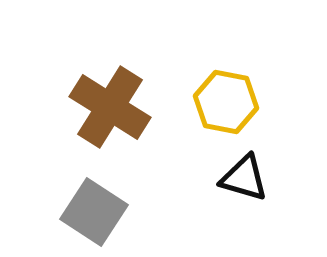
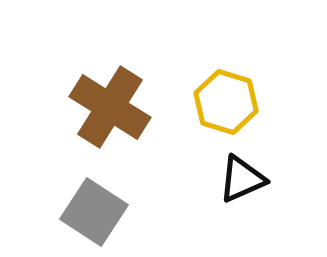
yellow hexagon: rotated 6 degrees clockwise
black triangle: moved 2 px left, 1 px down; rotated 40 degrees counterclockwise
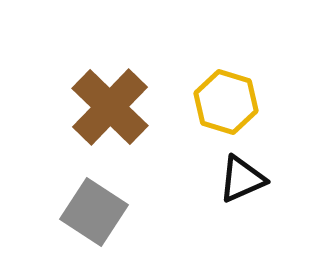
brown cross: rotated 12 degrees clockwise
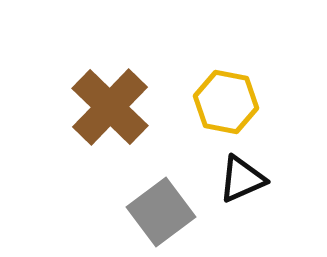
yellow hexagon: rotated 6 degrees counterclockwise
gray square: moved 67 px right; rotated 20 degrees clockwise
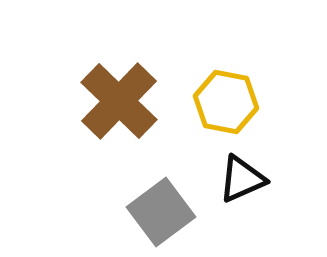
brown cross: moved 9 px right, 6 px up
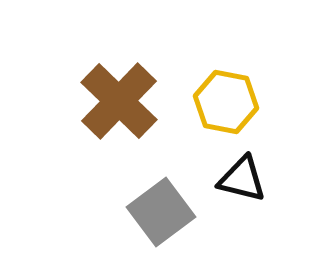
black triangle: rotated 38 degrees clockwise
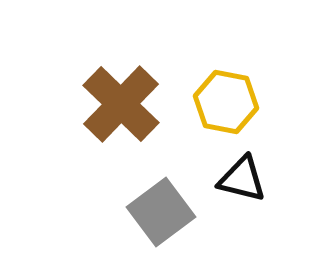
brown cross: moved 2 px right, 3 px down
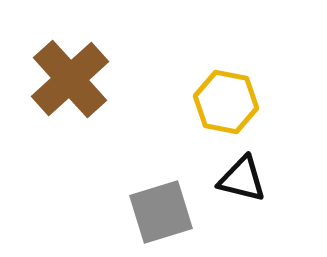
brown cross: moved 51 px left, 25 px up; rotated 4 degrees clockwise
gray square: rotated 20 degrees clockwise
